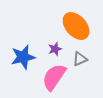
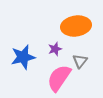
orange ellipse: rotated 56 degrees counterclockwise
gray triangle: moved 2 px down; rotated 28 degrees counterclockwise
pink semicircle: moved 5 px right, 1 px down
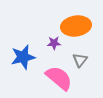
purple star: moved 1 px left, 6 px up; rotated 16 degrees clockwise
gray triangle: moved 1 px up
pink semicircle: rotated 96 degrees clockwise
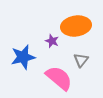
purple star: moved 2 px left, 2 px up; rotated 24 degrees clockwise
gray triangle: moved 1 px right
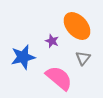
orange ellipse: moved 1 px right; rotated 56 degrees clockwise
gray triangle: moved 2 px right, 2 px up
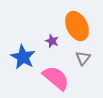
orange ellipse: rotated 16 degrees clockwise
blue star: rotated 30 degrees counterclockwise
pink semicircle: moved 3 px left
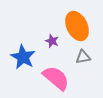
gray triangle: moved 1 px up; rotated 42 degrees clockwise
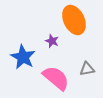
orange ellipse: moved 3 px left, 6 px up
gray triangle: moved 4 px right, 12 px down
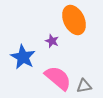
gray triangle: moved 3 px left, 17 px down
pink semicircle: moved 2 px right
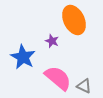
gray triangle: rotated 35 degrees clockwise
